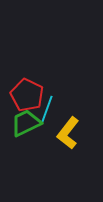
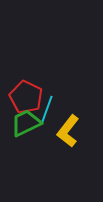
red pentagon: moved 1 px left, 2 px down
yellow L-shape: moved 2 px up
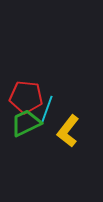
red pentagon: rotated 20 degrees counterclockwise
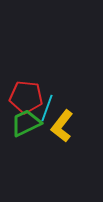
cyan line: moved 1 px up
yellow L-shape: moved 6 px left, 5 px up
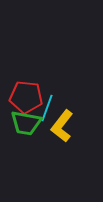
green trapezoid: rotated 144 degrees counterclockwise
